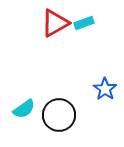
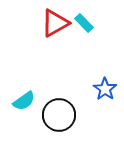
cyan rectangle: rotated 66 degrees clockwise
cyan semicircle: moved 8 px up
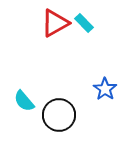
cyan semicircle: rotated 85 degrees clockwise
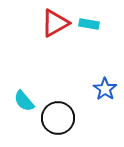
cyan rectangle: moved 5 px right, 1 px down; rotated 36 degrees counterclockwise
black circle: moved 1 px left, 3 px down
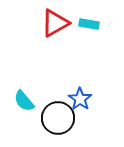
blue star: moved 25 px left, 10 px down
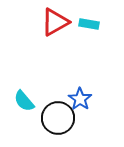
red triangle: moved 1 px up
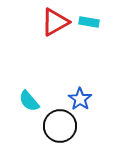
cyan rectangle: moved 2 px up
cyan semicircle: moved 5 px right
black circle: moved 2 px right, 8 px down
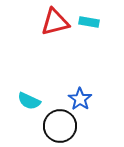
red triangle: rotated 16 degrees clockwise
cyan semicircle: rotated 25 degrees counterclockwise
